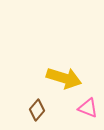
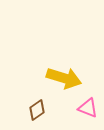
brown diamond: rotated 15 degrees clockwise
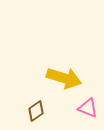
brown diamond: moved 1 px left, 1 px down
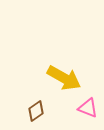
yellow arrow: rotated 12 degrees clockwise
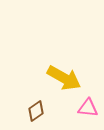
pink triangle: rotated 15 degrees counterclockwise
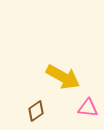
yellow arrow: moved 1 px left, 1 px up
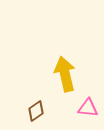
yellow arrow: moved 2 px right, 3 px up; rotated 132 degrees counterclockwise
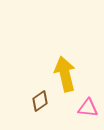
brown diamond: moved 4 px right, 10 px up
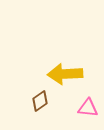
yellow arrow: rotated 80 degrees counterclockwise
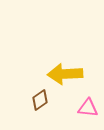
brown diamond: moved 1 px up
